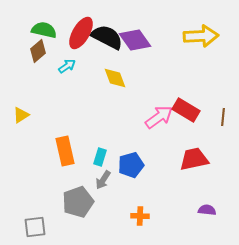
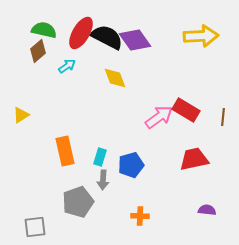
gray arrow: rotated 30 degrees counterclockwise
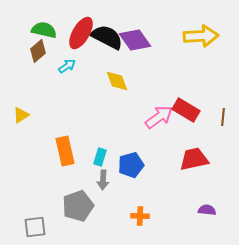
yellow diamond: moved 2 px right, 3 px down
gray pentagon: moved 4 px down
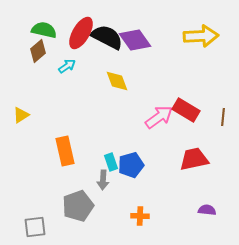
cyan rectangle: moved 11 px right, 5 px down; rotated 36 degrees counterclockwise
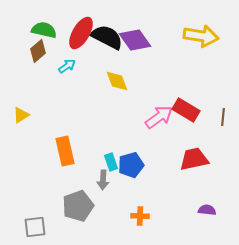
yellow arrow: rotated 12 degrees clockwise
